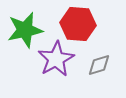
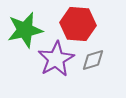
gray diamond: moved 6 px left, 5 px up
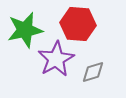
gray diamond: moved 12 px down
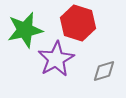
red hexagon: moved 1 px up; rotated 12 degrees clockwise
gray diamond: moved 11 px right, 1 px up
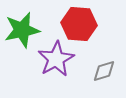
red hexagon: moved 1 px right, 1 px down; rotated 12 degrees counterclockwise
green star: moved 3 px left
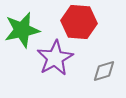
red hexagon: moved 2 px up
purple star: moved 1 px left, 1 px up
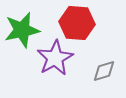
red hexagon: moved 2 px left, 1 px down
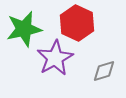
red hexagon: rotated 20 degrees clockwise
green star: moved 2 px right, 1 px up
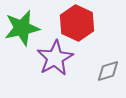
green star: moved 2 px left, 1 px up
gray diamond: moved 4 px right
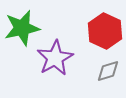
red hexagon: moved 28 px right, 8 px down
